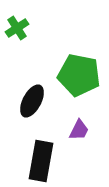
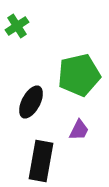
green cross: moved 2 px up
green pentagon: rotated 24 degrees counterclockwise
black ellipse: moved 1 px left, 1 px down
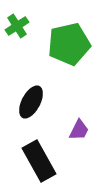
green pentagon: moved 10 px left, 31 px up
black rectangle: moved 2 px left; rotated 39 degrees counterclockwise
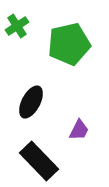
black rectangle: rotated 15 degrees counterclockwise
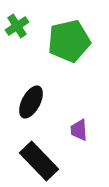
green pentagon: moved 3 px up
purple trapezoid: rotated 150 degrees clockwise
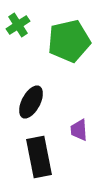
green cross: moved 1 px right, 1 px up
black rectangle: moved 4 px up; rotated 33 degrees clockwise
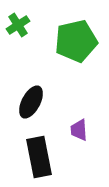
green pentagon: moved 7 px right
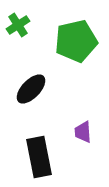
black ellipse: moved 13 px up; rotated 16 degrees clockwise
purple trapezoid: moved 4 px right, 2 px down
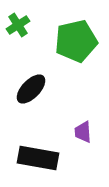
black rectangle: moved 1 px left, 1 px down; rotated 69 degrees counterclockwise
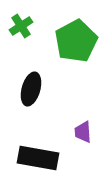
green cross: moved 3 px right, 1 px down
green pentagon: rotated 15 degrees counterclockwise
black ellipse: rotated 28 degrees counterclockwise
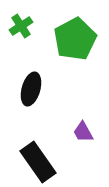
green pentagon: moved 1 px left, 2 px up
purple trapezoid: rotated 25 degrees counterclockwise
black rectangle: moved 4 px down; rotated 45 degrees clockwise
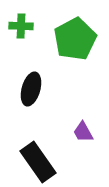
green cross: rotated 35 degrees clockwise
